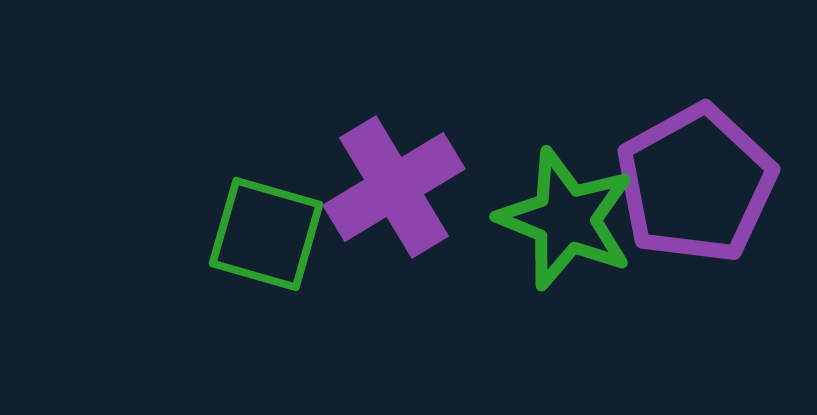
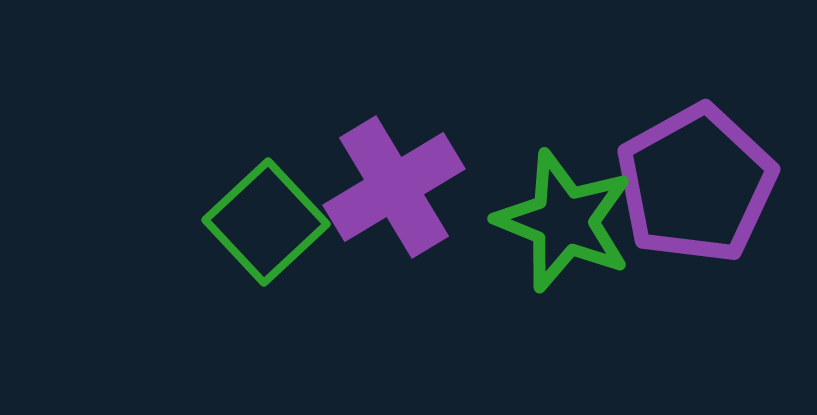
green star: moved 2 px left, 2 px down
green square: moved 12 px up; rotated 31 degrees clockwise
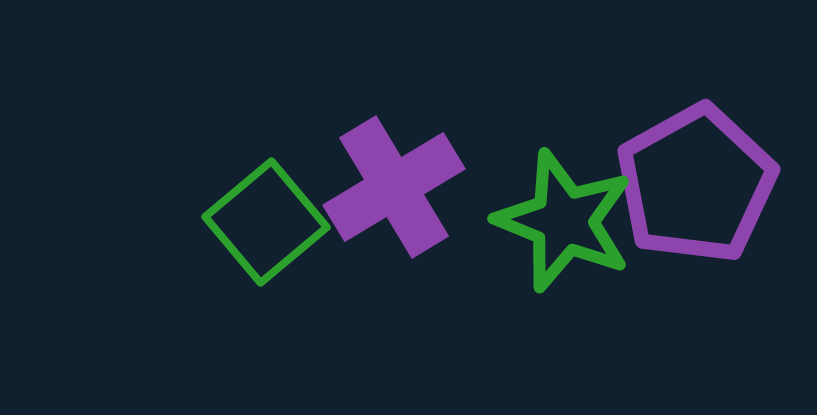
green square: rotated 3 degrees clockwise
